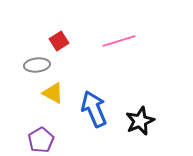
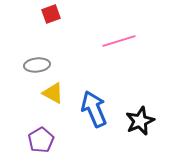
red square: moved 8 px left, 27 px up; rotated 12 degrees clockwise
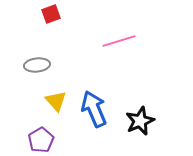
yellow triangle: moved 3 px right, 8 px down; rotated 20 degrees clockwise
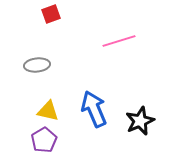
yellow triangle: moved 8 px left, 10 px down; rotated 35 degrees counterclockwise
purple pentagon: moved 3 px right
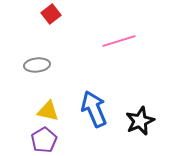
red square: rotated 18 degrees counterclockwise
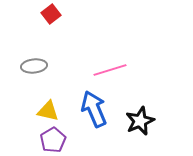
pink line: moved 9 px left, 29 px down
gray ellipse: moved 3 px left, 1 px down
purple pentagon: moved 9 px right
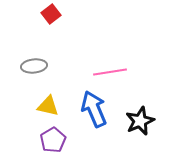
pink line: moved 2 px down; rotated 8 degrees clockwise
yellow triangle: moved 5 px up
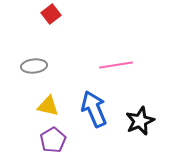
pink line: moved 6 px right, 7 px up
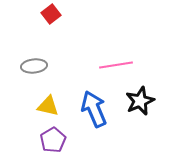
black star: moved 20 px up
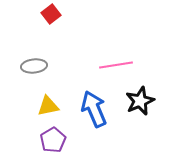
yellow triangle: rotated 25 degrees counterclockwise
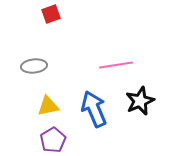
red square: rotated 18 degrees clockwise
